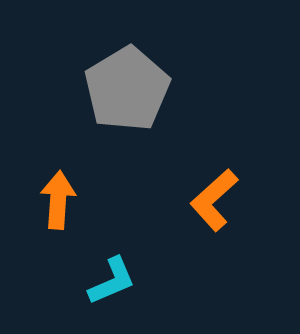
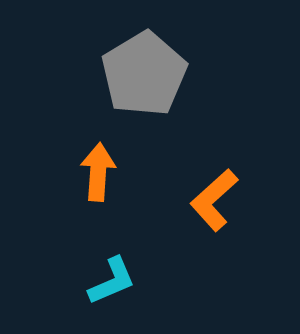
gray pentagon: moved 17 px right, 15 px up
orange arrow: moved 40 px right, 28 px up
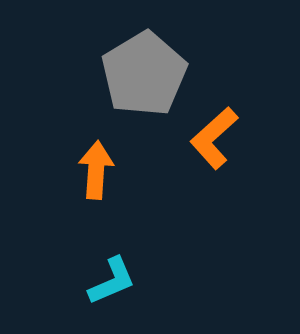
orange arrow: moved 2 px left, 2 px up
orange L-shape: moved 62 px up
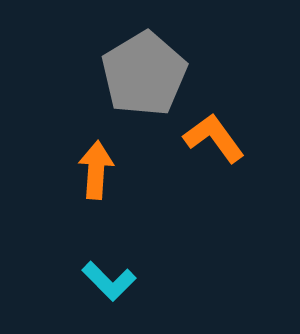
orange L-shape: rotated 96 degrees clockwise
cyan L-shape: moved 3 px left; rotated 68 degrees clockwise
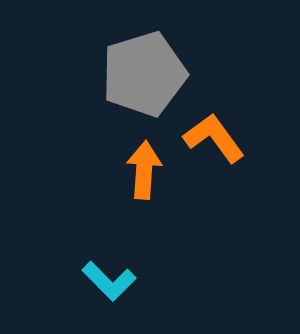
gray pentagon: rotated 14 degrees clockwise
orange arrow: moved 48 px right
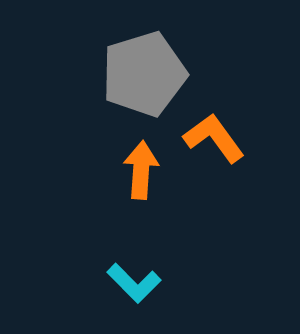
orange arrow: moved 3 px left
cyan L-shape: moved 25 px right, 2 px down
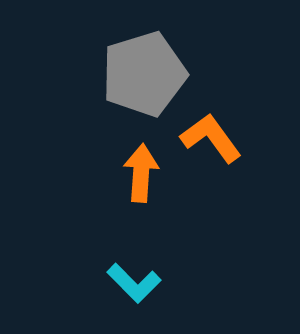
orange L-shape: moved 3 px left
orange arrow: moved 3 px down
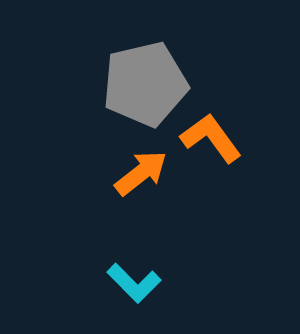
gray pentagon: moved 1 px right, 10 px down; rotated 4 degrees clockwise
orange arrow: rotated 48 degrees clockwise
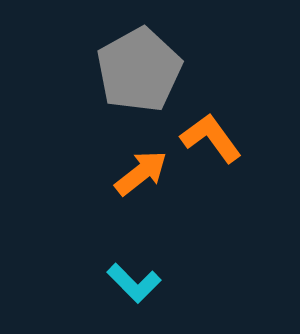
gray pentagon: moved 6 px left, 14 px up; rotated 16 degrees counterclockwise
